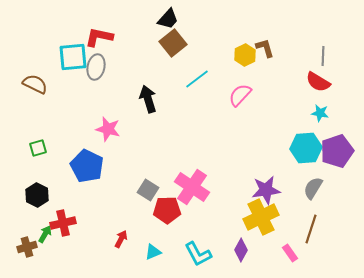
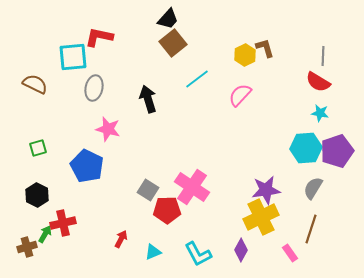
gray ellipse: moved 2 px left, 21 px down
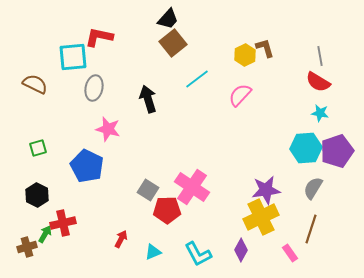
gray line: moved 3 px left; rotated 12 degrees counterclockwise
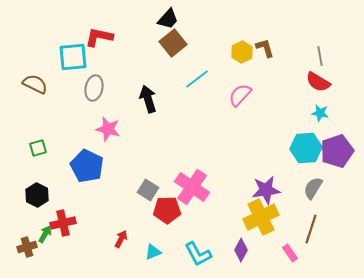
yellow hexagon: moved 3 px left, 3 px up
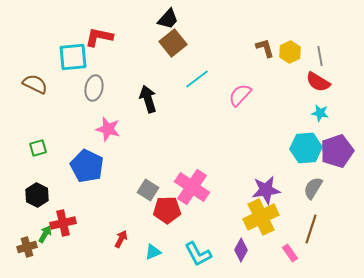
yellow hexagon: moved 48 px right
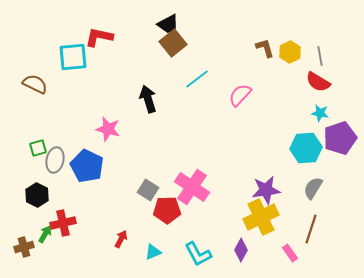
black trapezoid: moved 5 px down; rotated 20 degrees clockwise
gray ellipse: moved 39 px left, 72 px down
purple pentagon: moved 3 px right, 13 px up
brown cross: moved 3 px left
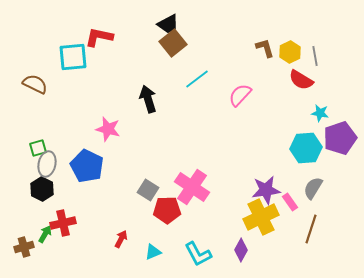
gray line: moved 5 px left
red semicircle: moved 17 px left, 2 px up
gray ellipse: moved 8 px left, 4 px down
black hexagon: moved 5 px right, 6 px up
pink rectangle: moved 51 px up
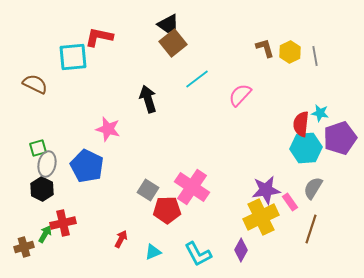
red semicircle: moved 44 px down; rotated 65 degrees clockwise
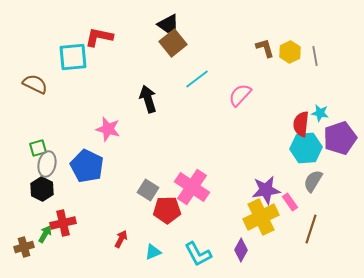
gray semicircle: moved 7 px up
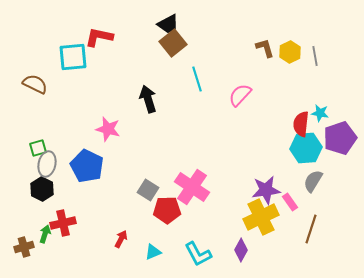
cyan line: rotated 70 degrees counterclockwise
green arrow: rotated 12 degrees counterclockwise
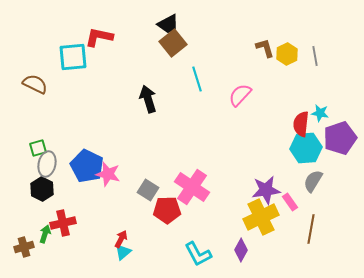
yellow hexagon: moved 3 px left, 2 px down
pink star: moved 45 px down
brown line: rotated 8 degrees counterclockwise
cyan triangle: moved 30 px left; rotated 18 degrees counterclockwise
